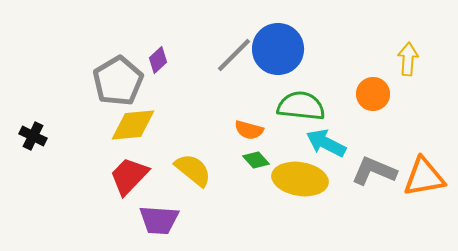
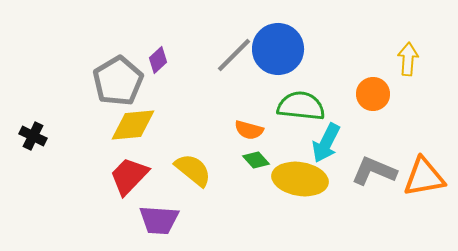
cyan arrow: rotated 90 degrees counterclockwise
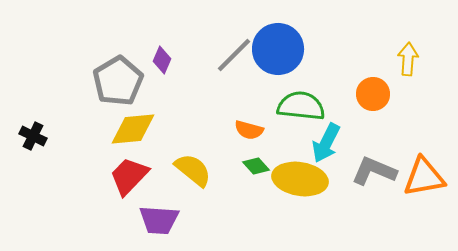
purple diamond: moved 4 px right; rotated 24 degrees counterclockwise
yellow diamond: moved 4 px down
green diamond: moved 6 px down
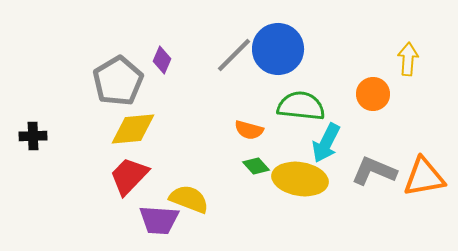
black cross: rotated 28 degrees counterclockwise
yellow semicircle: moved 4 px left, 29 px down; rotated 18 degrees counterclockwise
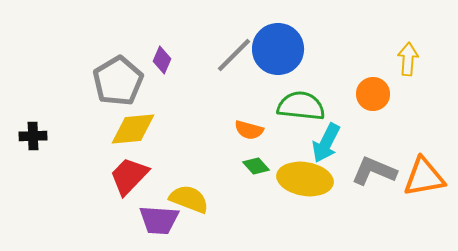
yellow ellipse: moved 5 px right
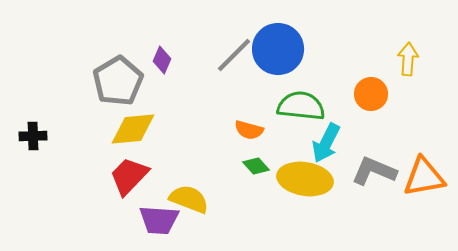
orange circle: moved 2 px left
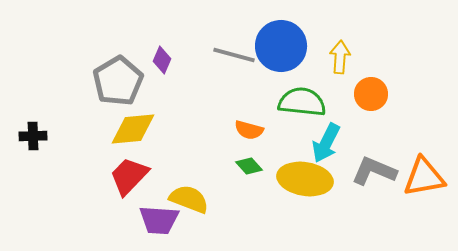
blue circle: moved 3 px right, 3 px up
gray line: rotated 60 degrees clockwise
yellow arrow: moved 68 px left, 2 px up
green semicircle: moved 1 px right, 4 px up
green diamond: moved 7 px left
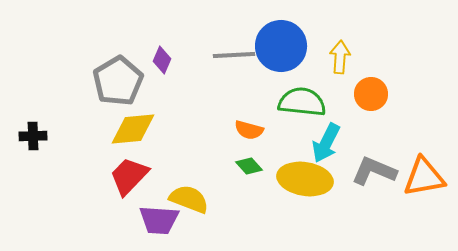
gray line: rotated 18 degrees counterclockwise
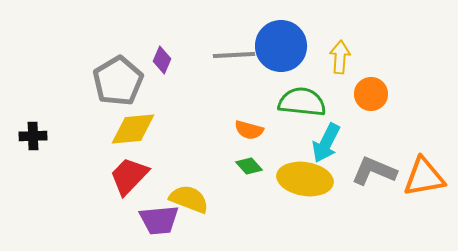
purple trapezoid: rotated 9 degrees counterclockwise
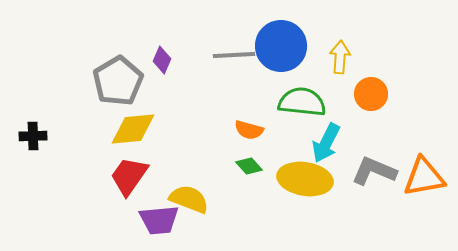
red trapezoid: rotated 9 degrees counterclockwise
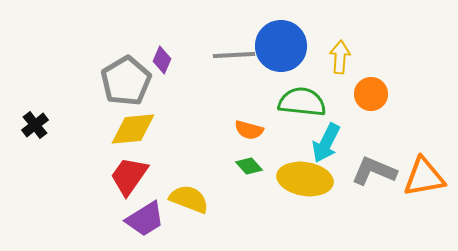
gray pentagon: moved 8 px right
black cross: moved 2 px right, 11 px up; rotated 36 degrees counterclockwise
purple trapezoid: moved 14 px left, 1 px up; rotated 27 degrees counterclockwise
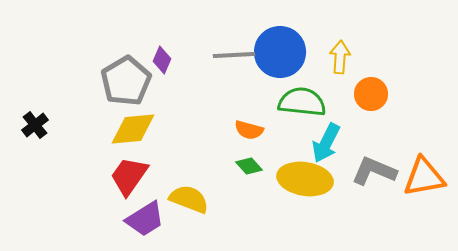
blue circle: moved 1 px left, 6 px down
